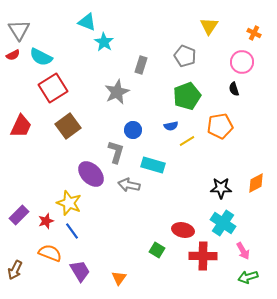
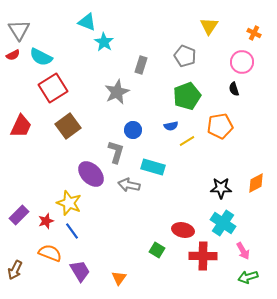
cyan rectangle: moved 2 px down
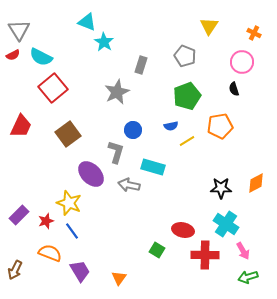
red square: rotated 8 degrees counterclockwise
brown square: moved 8 px down
cyan cross: moved 3 px right, 1 px down
red cross: moved 2 px right, 1 px up
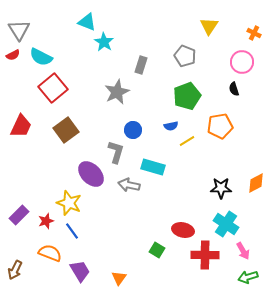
brown square: moved 2 px left, 4 px up
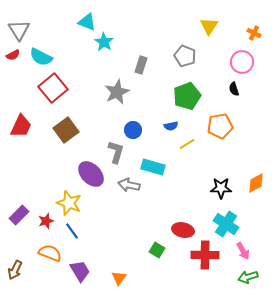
yellow line: moved 3 px down
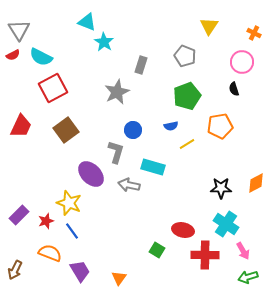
red square: rotated 12 degrees clockwise
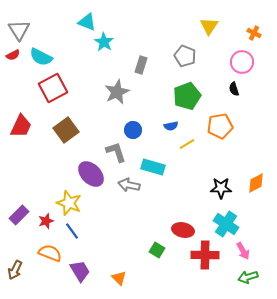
gray L-shape: rotated 35 degrees counterclockwise
orange triangle: rotated 21 degrees counterclockwise
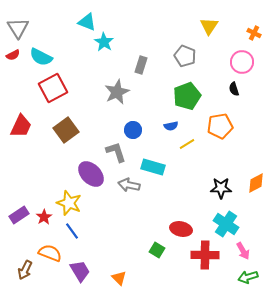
gray triangle: moved 1 px left, 2 px up
purple rectangle: rotated 12 degrees clockwise
red star: moved 2 px left, 4 px up; rotated 14 degrees counterclockwise
red ellipse: moved 2 px left, 1 px up
brown arrow: moved 10 px right
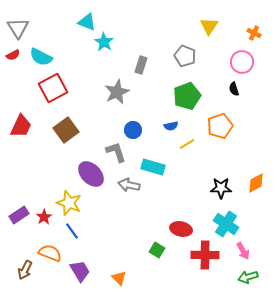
orange pentagon: rotated 10 degrees counterclockwise
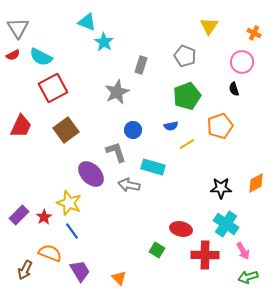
purple rectangle: rotated 12 degrees counterclockwise
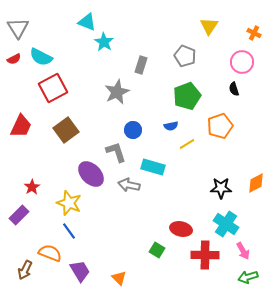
red semicircle: moved 1 px right, 4 px down
red star: moved 12 px left, 30 px up
blue line: moved 3 px left
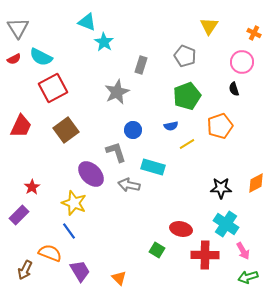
yellow star: moved 5 px right
